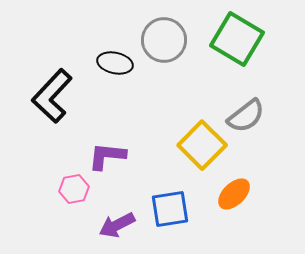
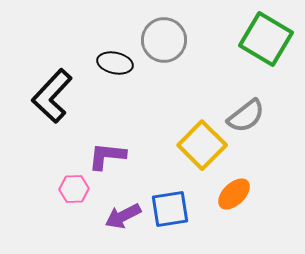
green square: moved 29 px right
pink hexagon: rotated 8 degrees clockwise
purple arrow: moved 6 px right, 9 px up
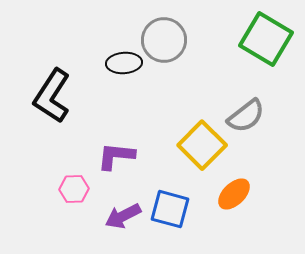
black ellipse: moved 9 px right; rotated 16 degrees counterclockwise
black L-shape: rotated 10 degrees counterclockwise
purple L-shape: moved 9 px right
blue square: rotated 24 degrees clockwise
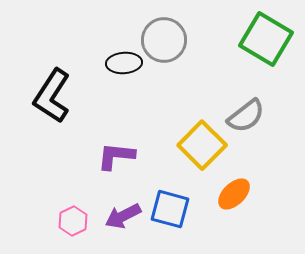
pink hexagon: moved 1 px left, 32 px down; rotated 24 degrees counterclockwise
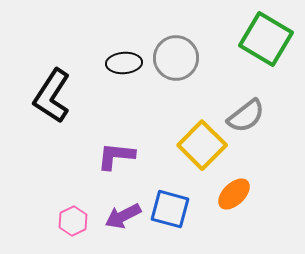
gray circle: moved 12 px right, 18 px down
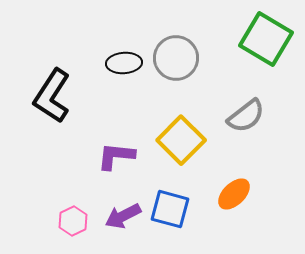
yellow square: moved 21 px left, 5 px up
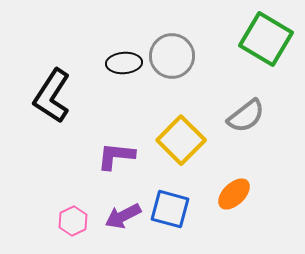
gray circle: moved 4 px left, 2 px up
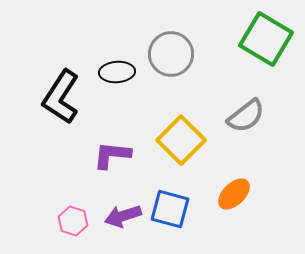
gray circle: moved 1 px left, 2 px up
black ellipse: moved 7 px left, 9 px down
black L-shape: moved 9 px right, 1 px down
purple L-shape: moved 4 px left, 1 px up
purple arrow: rotated 9 degrees clockwise
pink hexagon: rotated 16 degrees counterclockwise
